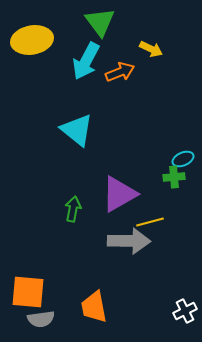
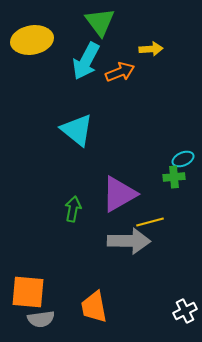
yellow arrow: rotated 30 degrees counterclockwise
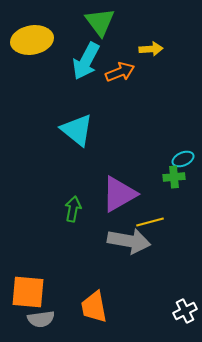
gray arrow: rotated 9 degrees clockwise
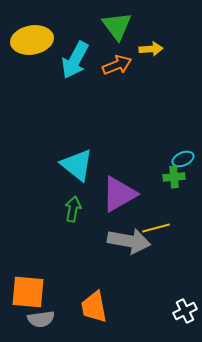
green triangle: moved 17 px right, 4 px down
cyan arrow: moved 11 px left, 1 px up
orange arrow: moved 3 px left, 7 px up
cyan triangle: moved 35 px down
yellow line: moved 6 px right, 6 px down
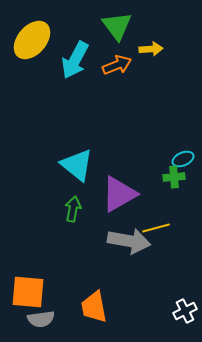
yellow ellipse: rotated 39 degrees counterclockwise
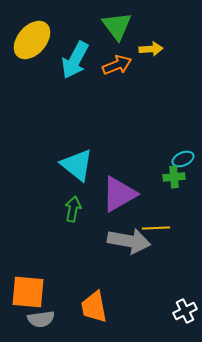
yellow line: rotated 12 degrees clockwise
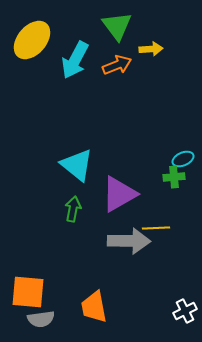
gray arrow: rotated 9 degrees counterclockwise
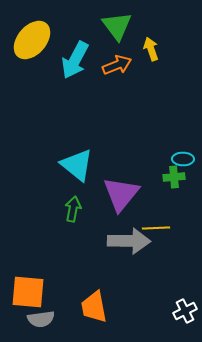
yellow arrow: rotated 105 degrees counterclockwise
cyan ellipse: rotated 25 degrees clockwise
purple triangle: moved 2 px right; rotated 21 degrees counterclockwise
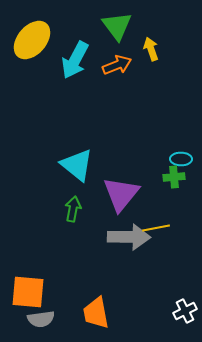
cyan ellipse: moved 2 px left
yellow line: rotated 8 degrees counterclockwise
gray arrow: moved 4 px up
orange trapezoid: moved 2 px right, 6 px down
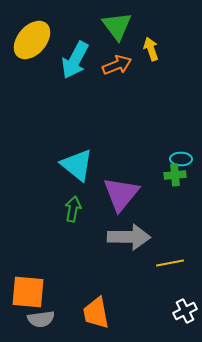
green cross: moved 1 px right, 2 px up
yellow line: moved 14 px right, 35 px down
